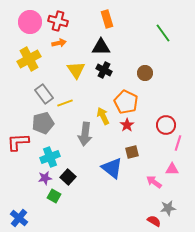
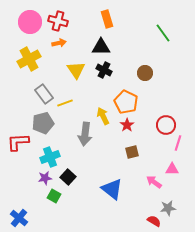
blue triangle: moved 21 px down
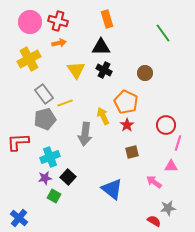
gray pentagon: moved 2 px right, 4 px up
pink triangle: moved 1 px left, 3 px up
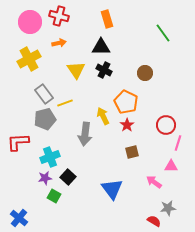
red cross: moved 1 px right, 5 px up
blue triangle: rotated 15 degrees clockwise
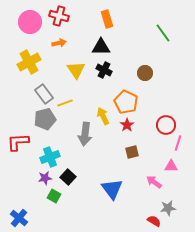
yellow cross: moved 3 px down
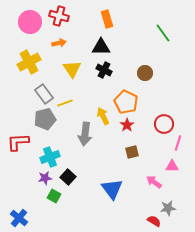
yellow triangle: moved 4 px left, 1 px up
red circle: moved 2 px left, 1 px up
pink triangle: moved 1 px right
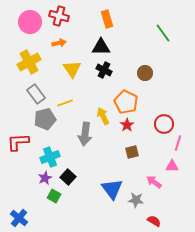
gray rectangle: moved 8 px left
purple star: rotated 16 degrees counterclockwise
gray star: moved 32 px left, 8 px up; rotated 14 degrees clockwise
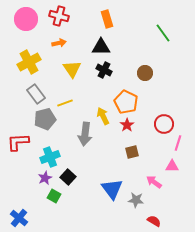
pink circle: moved 4 px left, 3 px up
